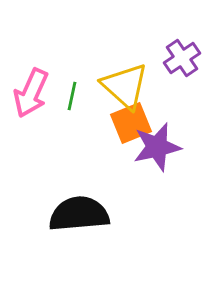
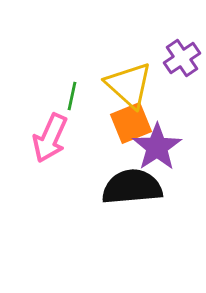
yellow triangle: moved 4 px right, 1 px up
pink arrow: moved 19 px right, 45 px down
purple star: rotated 21 degrees counterclockwise
black semicircle: moved 53 px right, 27 px up
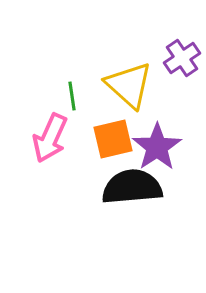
green line: rotated 20 degrees counterclockwise
orange square: moved 18 px left, 16 px down; rotated 9 degrees clockwise
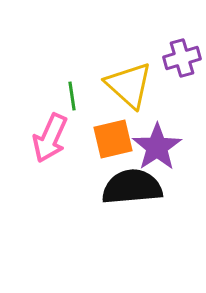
purple cross: rotated 18 degrees clockwise
